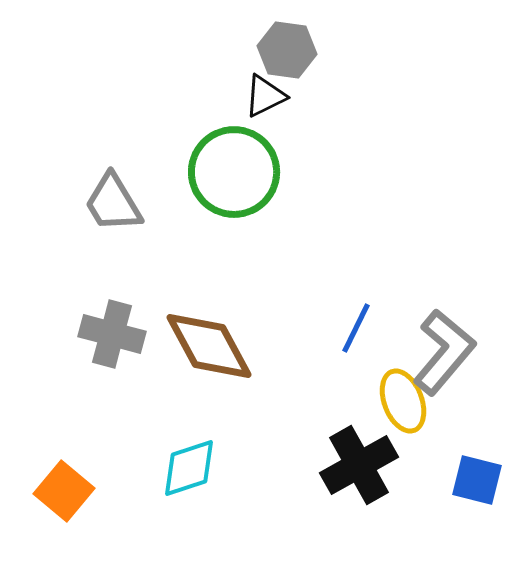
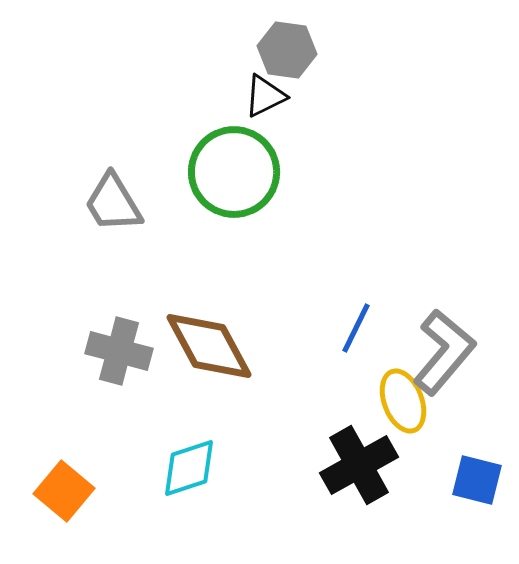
gray cross: moved 7 px right, 17 px down
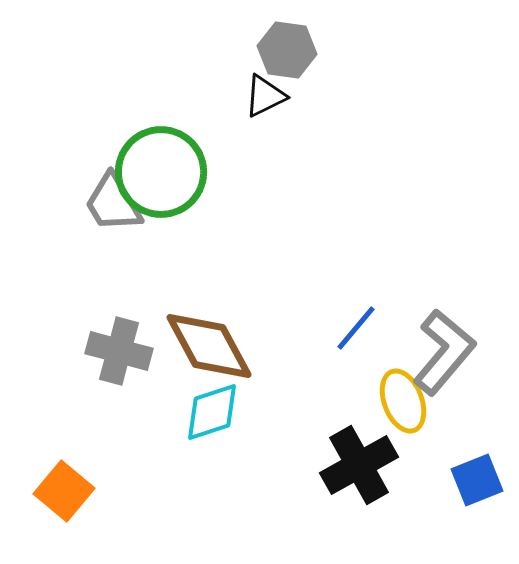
green circle: moved 73 px left
blue line: rotated 14 degrees clockwise
cyan diamond: moved 23 px right, 56 px up
blue square: rotated 36 degrees counterclockwise
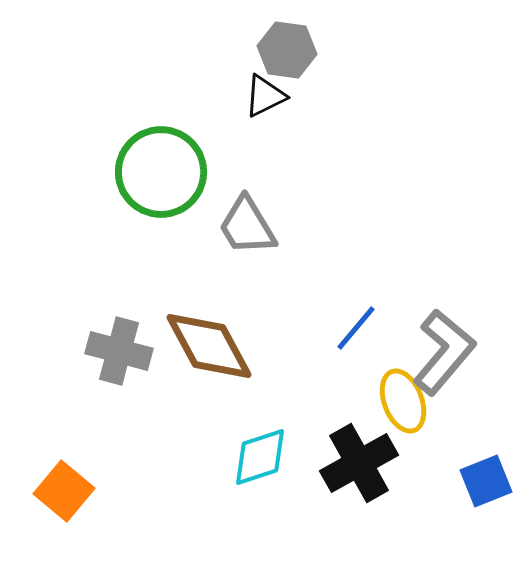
gray trapezoid: moved 134 px right, 23 px down
cyan diamond: moved 48 px right, 45 px down
black cross: moved 2 px up
blue square: moved 9 px right, 1 px down
